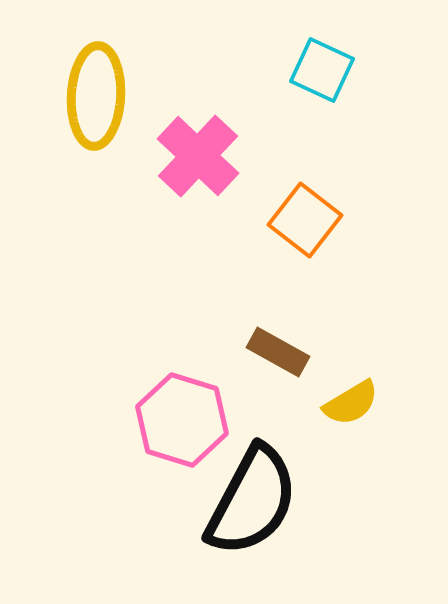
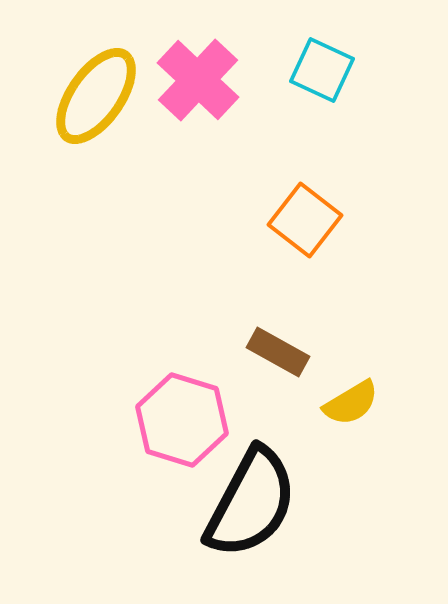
yellow ellipse: rotated 32 degrees clockwise
pink cross: moved 76 px up
black semicircle: moved 1 px left, 2 px down
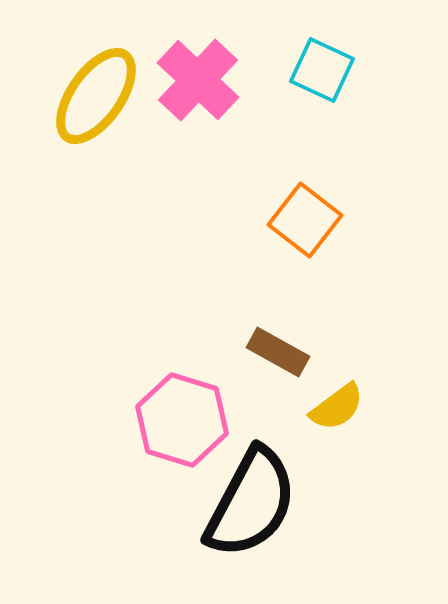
yellow semicircle: moved 14 px left, 4 px down; rotated 6 degrees counterclockwise
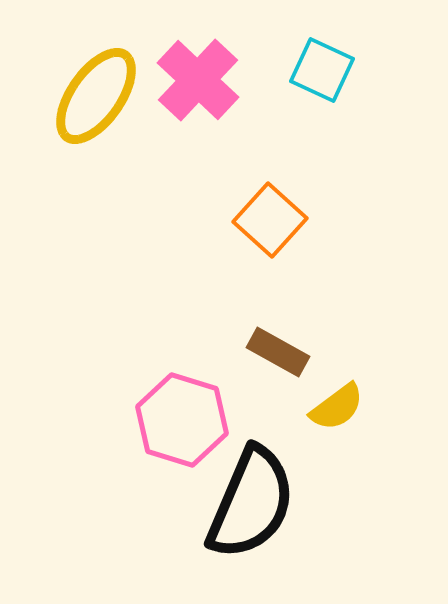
orange square: moved 35 px left; rotated 4 degrees clockwise
black semicircle: rotated 5 degrees counterclockwise
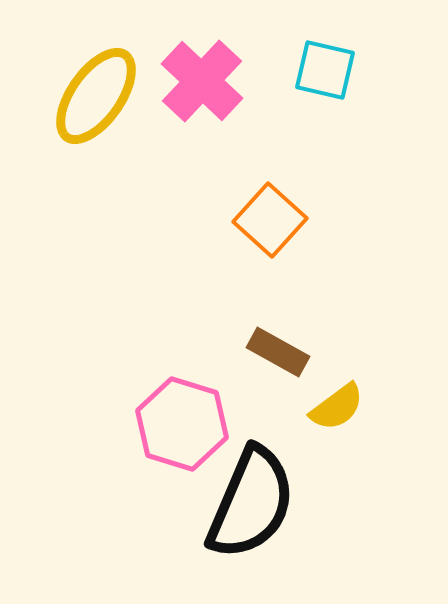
cyan square: moved 3 px right; rotated 12 degrees counterclockwise
pink cross: moved 4 px right, 1 px down
pink hexagon: moved 4 px down
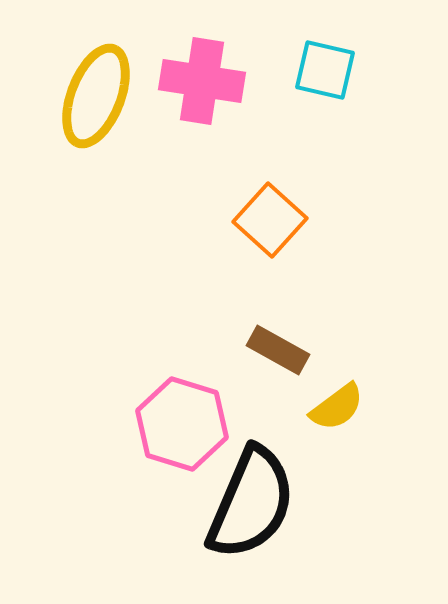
pink cross: rotated 34 degrees counterclockwise
yellow ellipse: rotated 14 degrees counterclockwise
brown rectangle: moved 2 px up
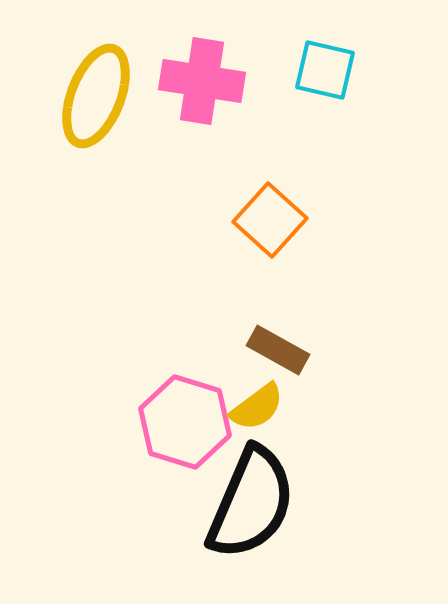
yellow semicircle: moved 80 px left
pink hexagon: moved 3 px right, 2 px up
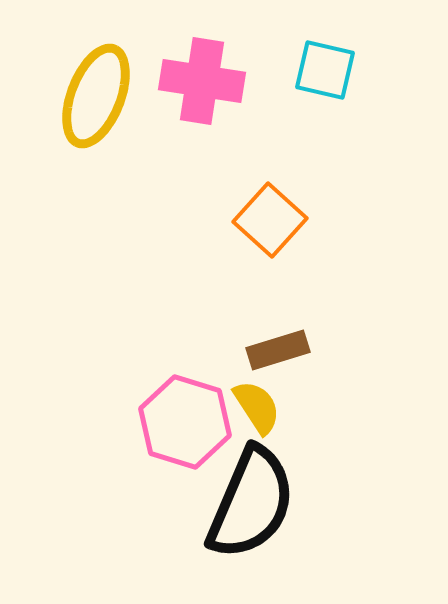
brown rectangle: rotated 46 degrees counterclockwise
yellow semicircle: rotated 86 degrees counterclockwise
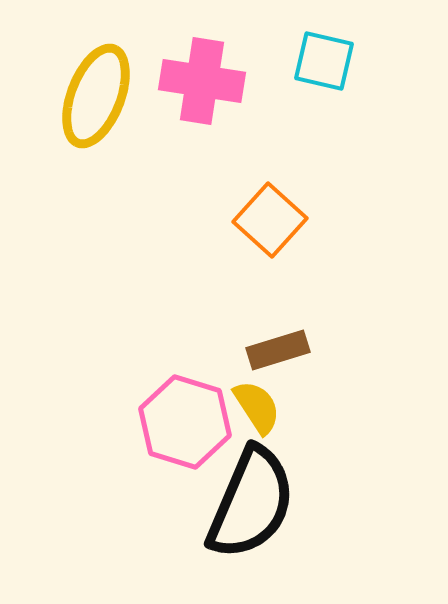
cyan square: moved 1 px left, 9 px up
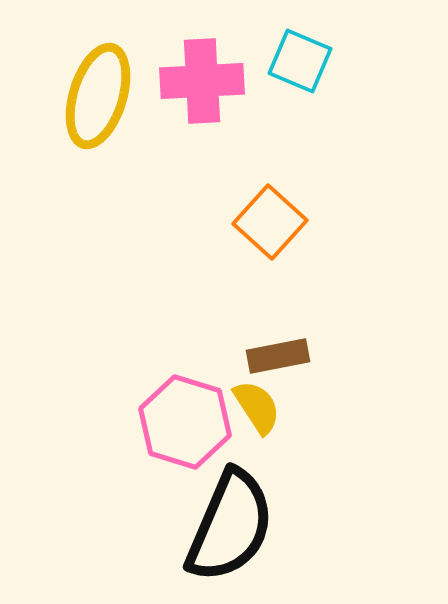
cyan square: moved 24 px left; rotated 10 degrees clockwise
pink cross: rotated 12 degrees counterclockwise
yellow ellipse: moved 2 px right; rotated 4 degrees counterclockwise
orange square: moved 2 px down
brown rectangle: moved 6 px down; rotated 6 degrees clockwise
black semicircle: moved 21 px left, 23 px down
